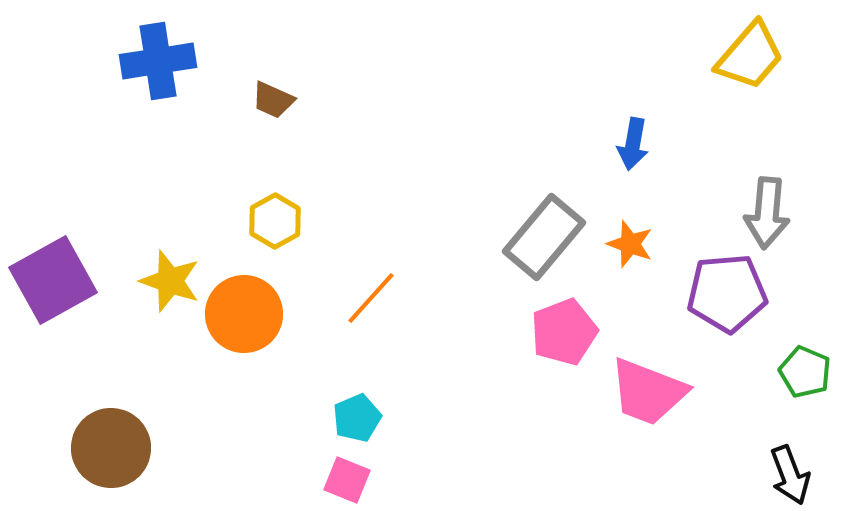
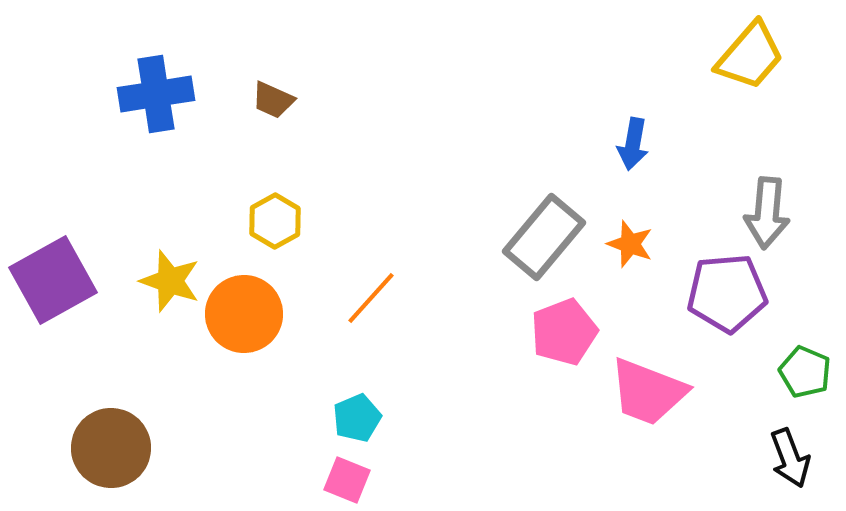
blue cross: moved 2 px left, 33 px down
black arrow: moved 17 px up
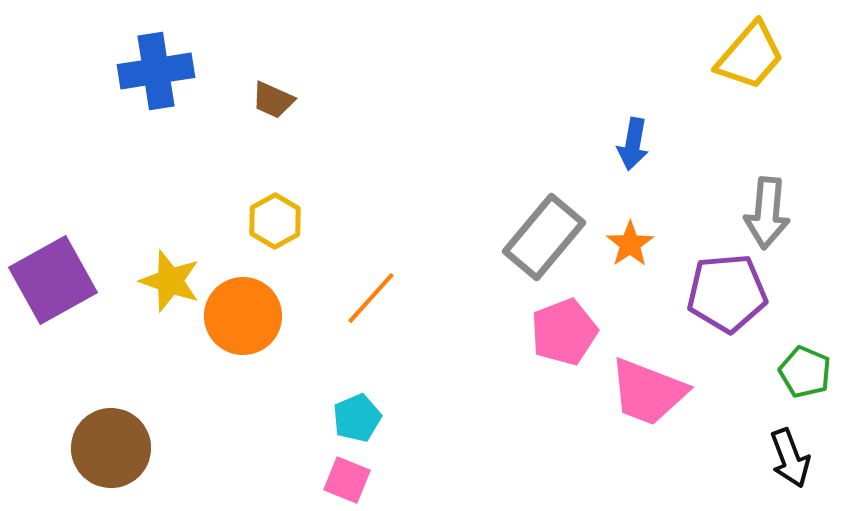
blue cross: moved 23 px up
orange star: rotated 18 degrees clockwise
orange circle: moved 1 px left, 2 px down
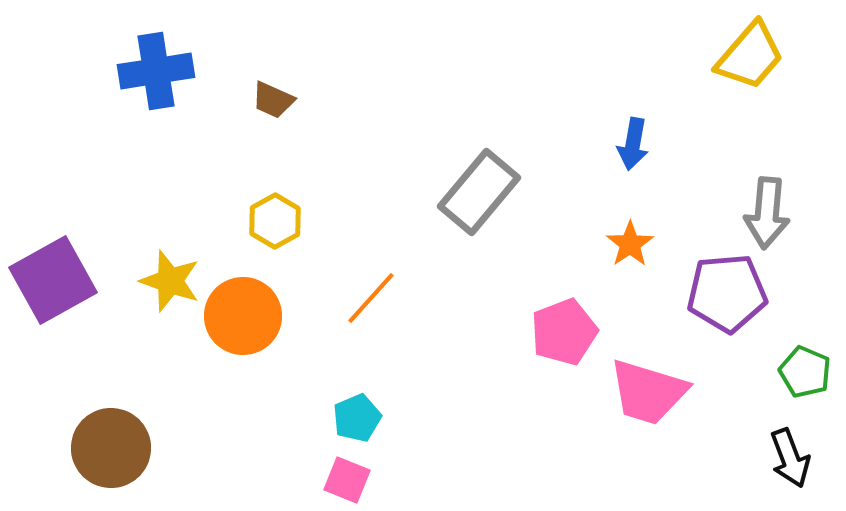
gray rectangle: moved 65 px left, 45 px up
pink trapezoid: rotated 4 degrees counterclockwise
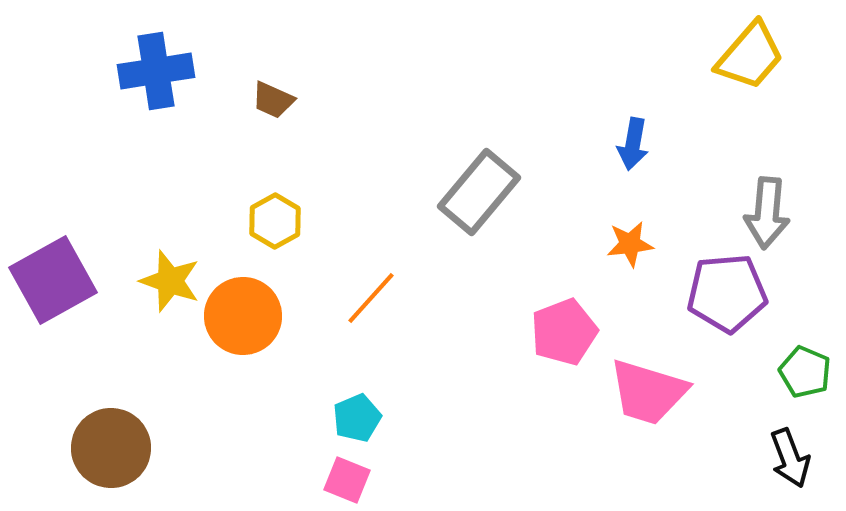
orange star: rotated 27 degrees clockwise
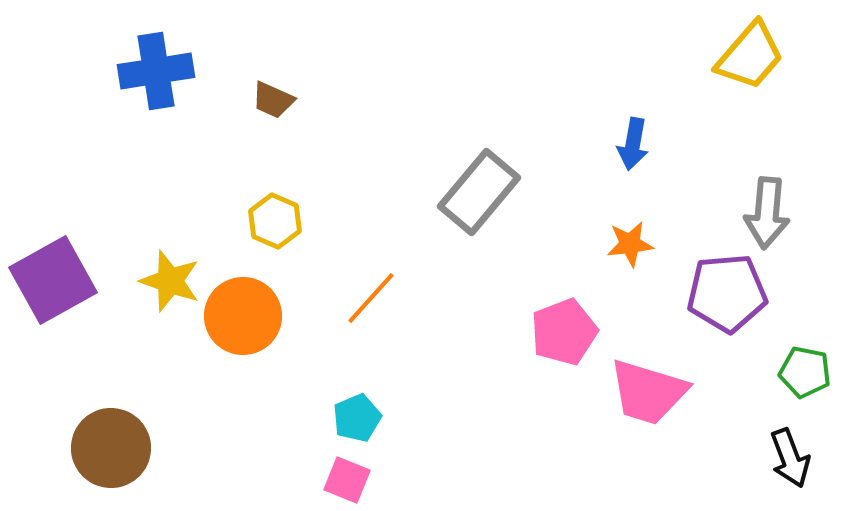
yellow hexagon: rotated 8 degrees counterclockwise
green pentagon: rotated 12 degrees counterclockwise
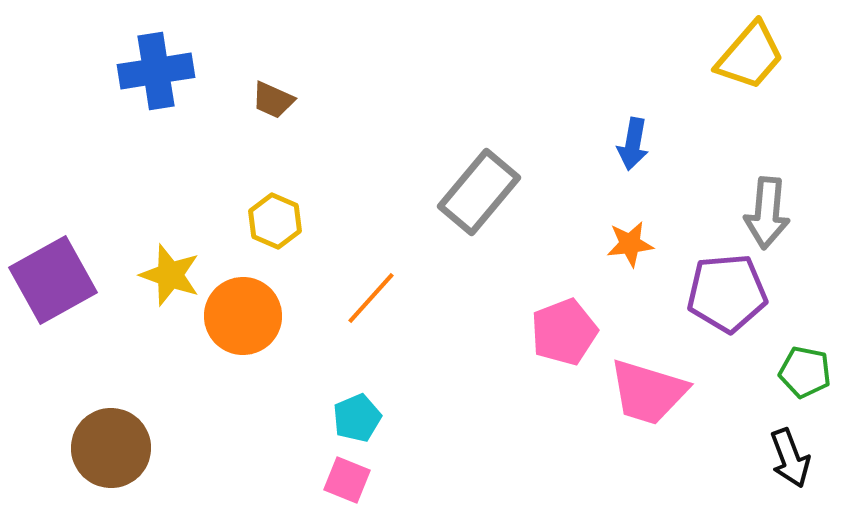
yellow star: moved 6 px up
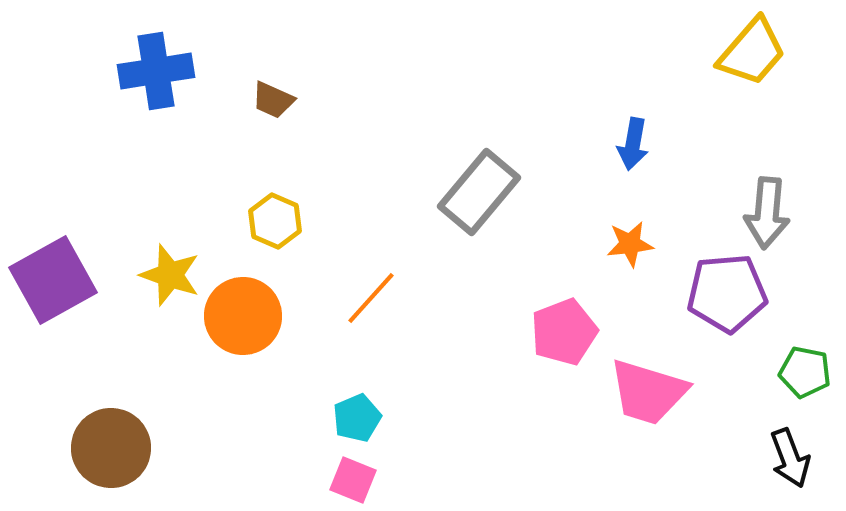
yellow trapezoid: moved 2 px right, 4 px up
pink square: moved 6 px right
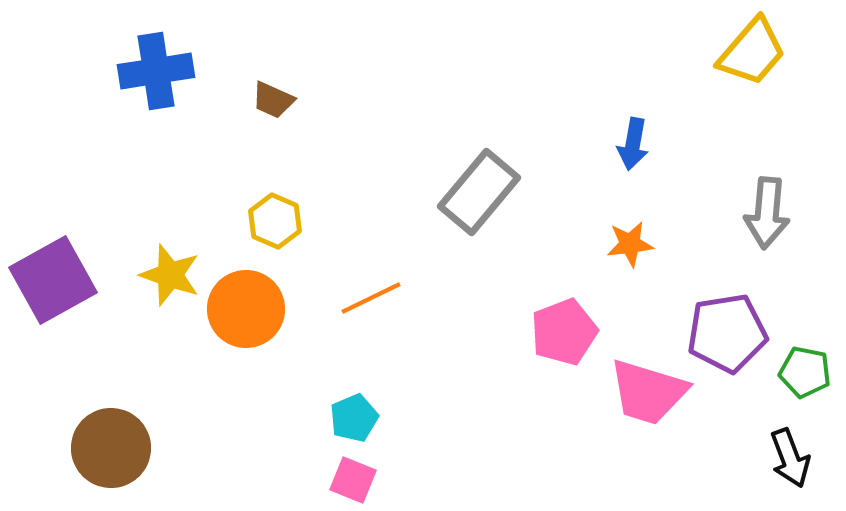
purple pentagon: moved 40 px down; rotated 4 degrees counterclockwise
orange line: rotated 22 degrees clockwise
orange circle: moved 3 px right, 7 px up
cyan pentagon: moved 3 px left
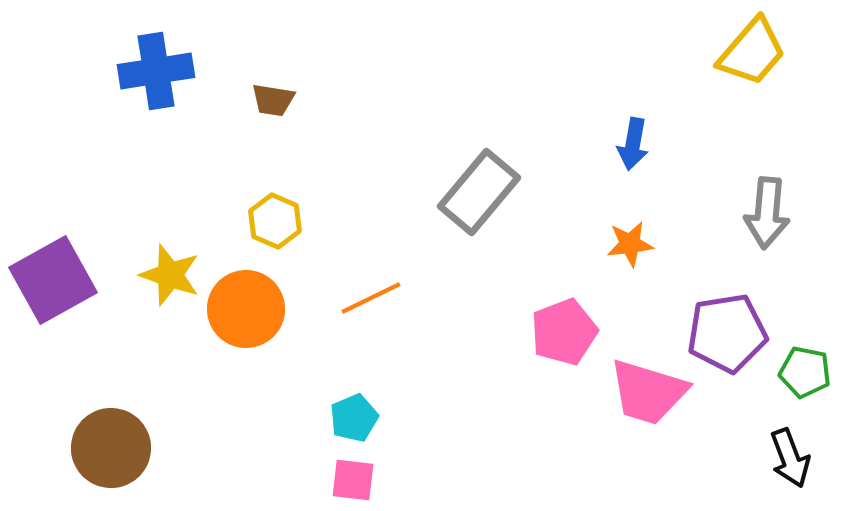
brown trapezoid: rotated 15 degrees counterclockwise
pink square: rotated 15 degrees counterclockwise
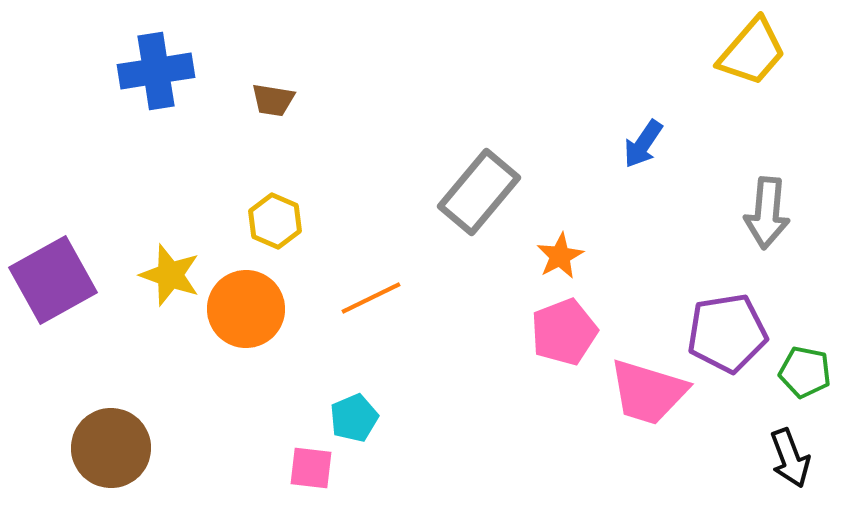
blue arrow: moved 10 px right; rotated 24 degrees clockwise
orange star: moved 70 px left, 12 px down; rotated 21 degrees counterclockwise
pink square: moved 42 px left, 12 px up
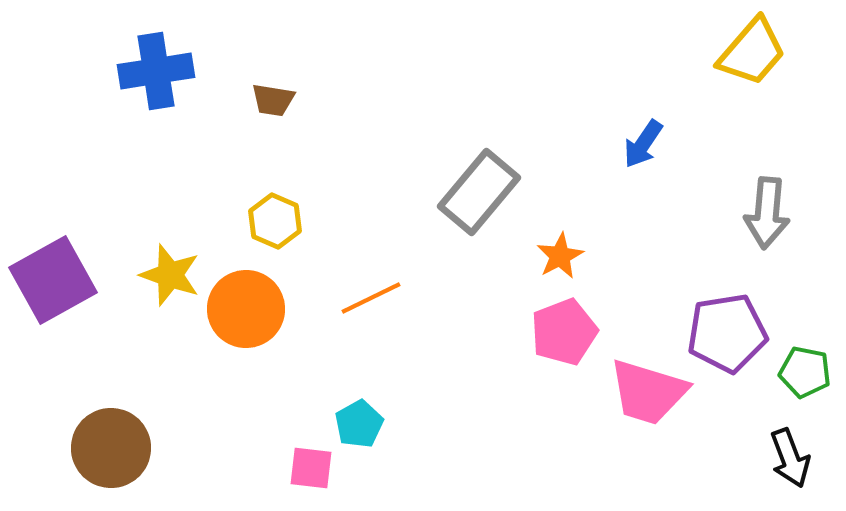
cyan pentagon: moved 5 px right, 6 px down; rotated 6 degrees counterclockwise
